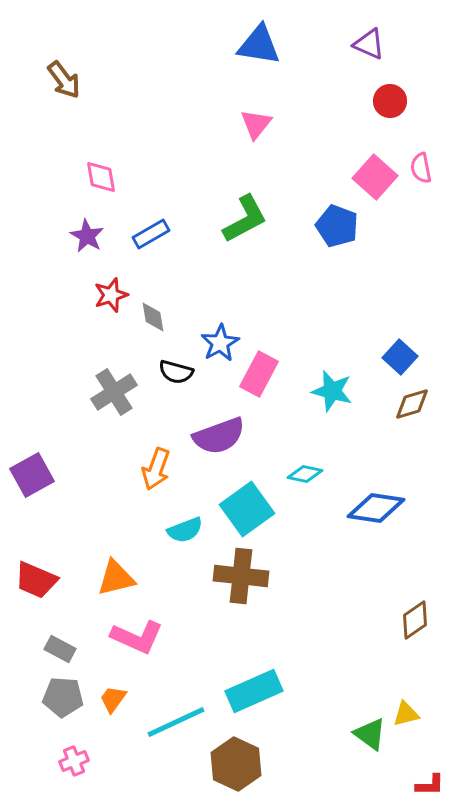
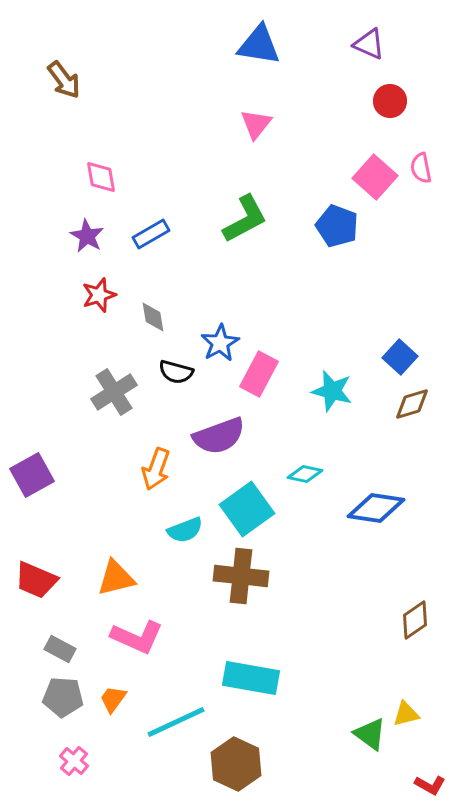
red star at (111, 295): moved 12 px left
cyan rectangle at (254, 691): moved 3 px left, 13 px up; rotated 34 degrees clockwise
pink cross at (74, 761): rotated 28 degrees counterclockwise
red L-shape at (430, 785): rotated 28 degrees clockwise
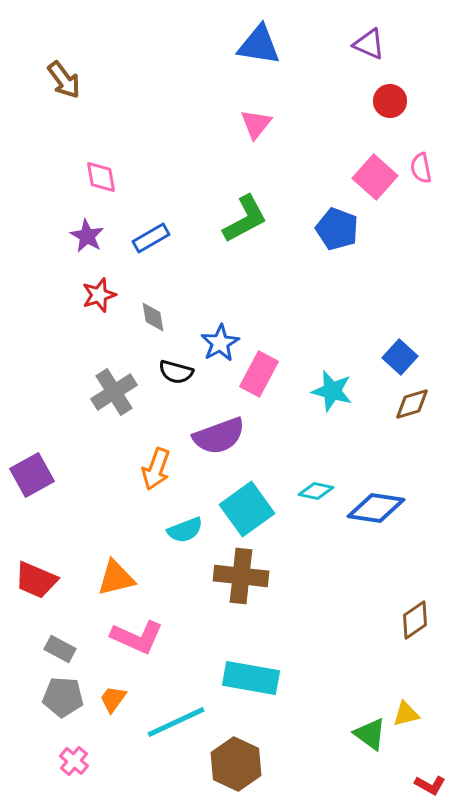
blue pentagon at (337, 226): moved 3 px down
blue rectangle at (151, 234): moved 4 px down
cyan diamond at (305, 474): moved 11 px right, 17 px down
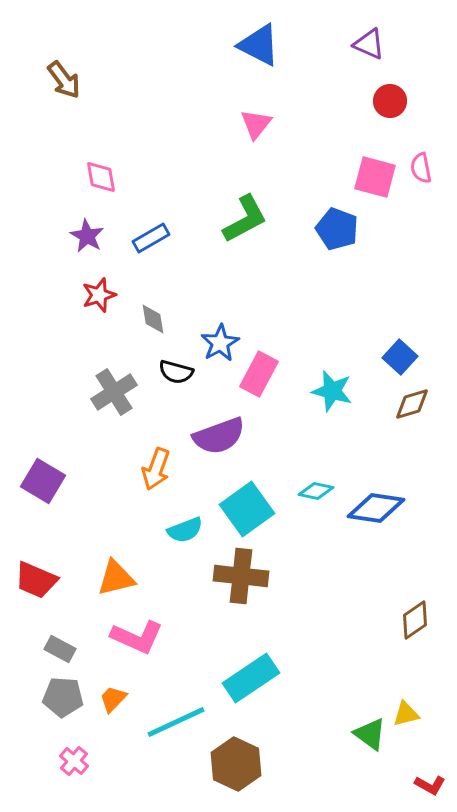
blue triangle at (259, 45): rotated 18 degrees clockwise
pink square at (375, 177): rotated 27 degrees counterclockwise
gray diamond at (153, 317): moved 2 px down
purple square at (32, 475): moved 11 px right, 6 px down; rotated 30 degrees counterclockwise
cyan rectangle at (251, 678): rotated 44 degrees counterclockwise
orange trapezoid at (113, 699): rotated 8 degrees clockwise
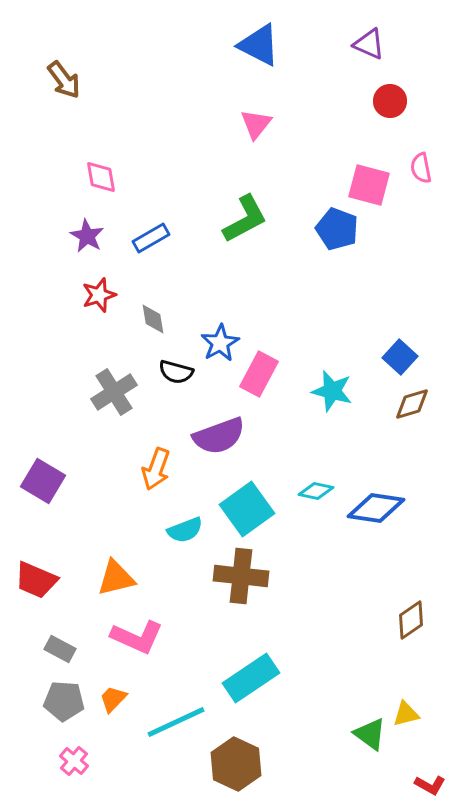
pink square at (375, 177): moved 6 px left, 8 px down
brown diamond at (415, 620): moved 4 px left
gray pentagon at (63, 697): moved 1 px right, 4 px down
